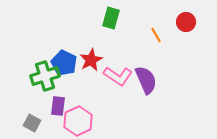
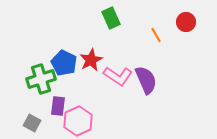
green rectangle: rotated 40 degrees counterclockwise
green cross: moved 4 px left, 3 px down
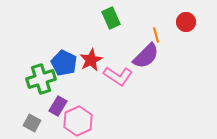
orange line: rotated 14 degrees clockwise
purple semicircle: moved 24 px up; rotated 68 degrees clockwise
purple rectangle: rotated 24 degrees clockwise
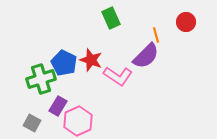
red star: rotated 25 degrees counterclockwise
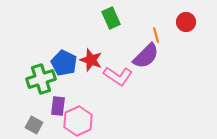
purple rectangle: rotated 24 degrees counterclockwise
gray square: moved 2 px right, 2 px down
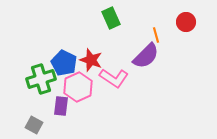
pink L-shape: moved 4 px left, 2 px down
purple rectangle: moved 3 px right
pink hexagon: moved 34 px up
